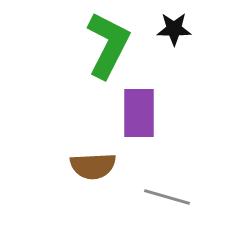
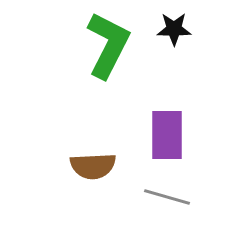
purple rectangle: moved 28 px right, 22 px down
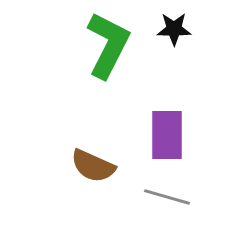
brown semicircle: rotated 27 degrees clockwise
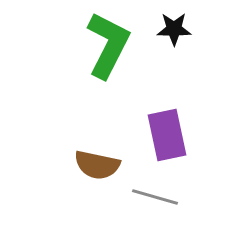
purple rectangle: rotated 12 degrees counterclockwise
brown semicircle: moved 4 px right, 1 px up; rotated 12 degrees counterclockwise
gray line: moved 12 px left
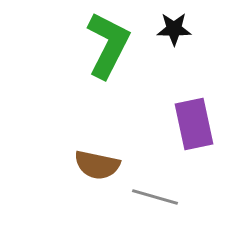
purple rectangle: moved 27 px right, 11 px up
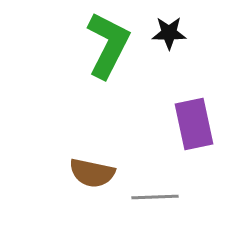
black star: moved 5 px left, 4 px down
brown semicircle: moved 5 px left, 8 px down
gray line: rotated 18 degrees counterclockwise
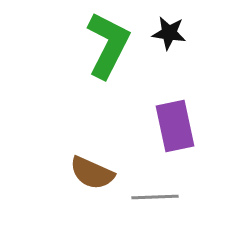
black star: rotated 8 degrees clockwise
purple rectangle: moved 19 px left, 2 px down
brown semicircle: rotated 12 degrees clockwise
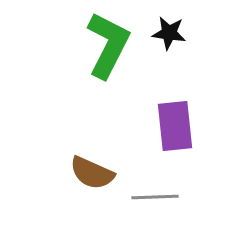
purple rectangle: rotated 6 degrees clockwise
